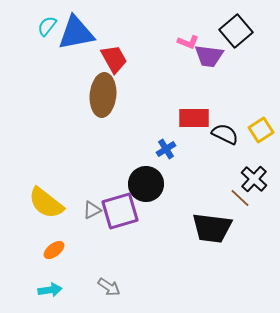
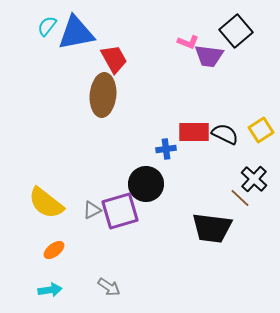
red rectangle: moved 14 px down
blue cross: rotated 24 degrees clockwise
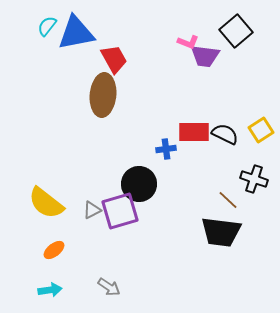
purple trapezoid: moved 4 px left
black cross: rotated 24 degrees counterclockwise
black circle: moved 7 px left
brown line: moved 12 px left, 2 px down
black trapezoid: moved 9 px right, 4 px down
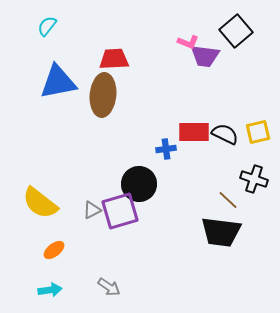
blue triangle: moved 18 px left, 49 px down
red trapezoid: rotated 64 degrees counterclockwise
yellow square: moved 3 px left, 2 px down; rotated 20 degrees clockwise
yellow semicircle: moved 6 px left
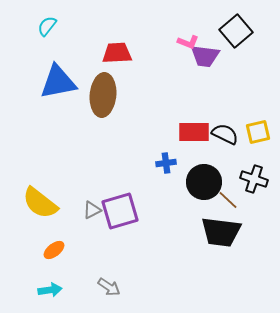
red trapezoid: moved 3 px right, 6 px up
blue cross: moved 14 px down
black circle: moved 65 px right, 2 px up
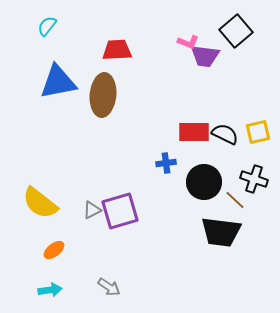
red trapezoid: moved 3 px up
brown line: moved 7 px right
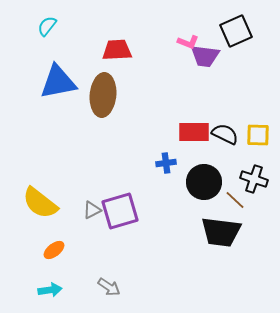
black square: rotated 16 degrees clockwise
yellow square: moved 3 px down; rotated 15 degrees clockwise
